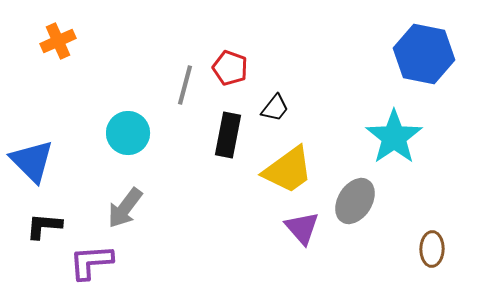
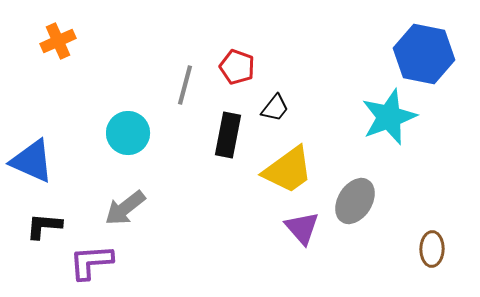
red pentagon: moved 7 px right, 1 px up
cyan star: moved 5 px left, 20 px up; rotated 14 degrees clockwise
blue triangle: rotated 21 degrees counterclockwise
gray arrow: rotated 15 degrees clockwise
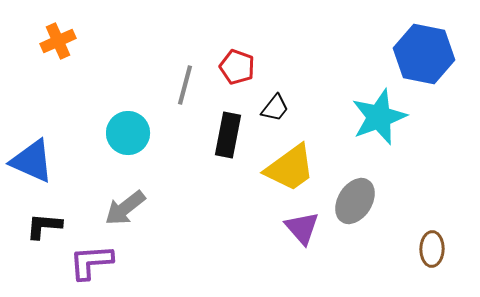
cyan star: moved 10 px left
yellow trapezoid: moved 2 px right, 2 px up
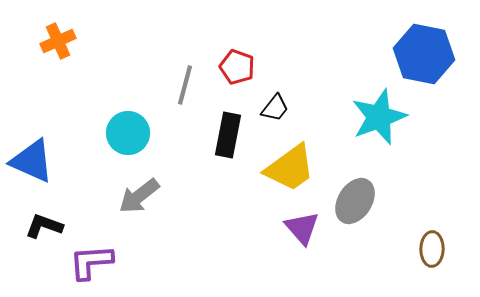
gray arrow: moved 14 px right, 12 px up
black L-shape: rotated 15 degrees clockwise
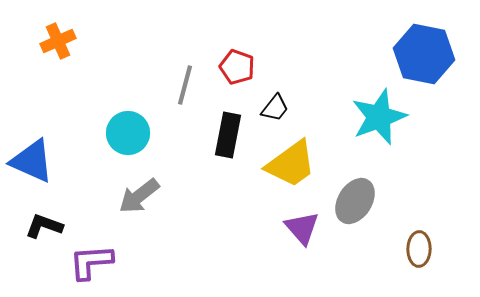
yellow trapezoid: moved 1 px right, 4 px up
brown ellipse: moved 13 px left
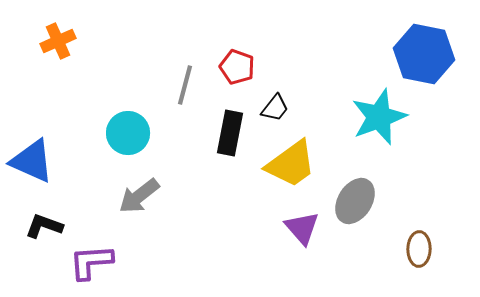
black rectangle: moved 2 px right, 2 px up
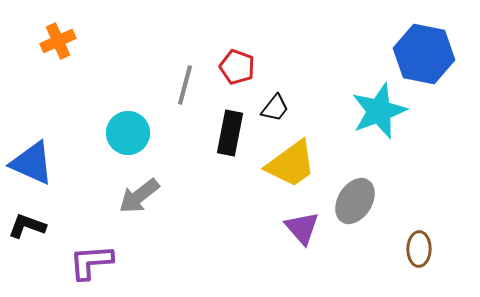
cyan star: moved 6 px up
blue triangle: moved 2 px down
black L-shape: moved 17 px left
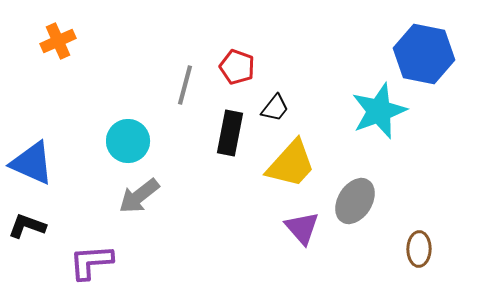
cyan circle: moved 8 px down
yellow trapezoid: rotated 12 degrees counterclockwise
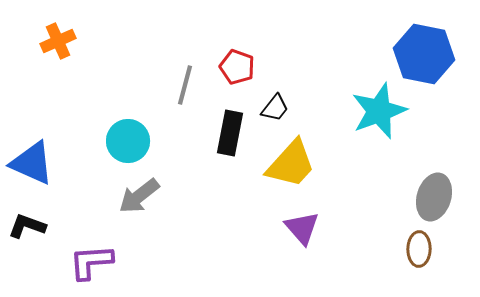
gray ellipse: moved 79 px right, 4 px up; rotated 15 degrees counterclockwise
